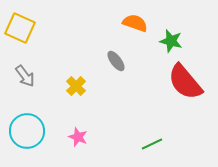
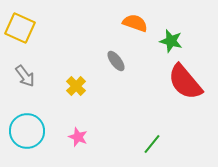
green line: rotated 25 degrees counterclockwise
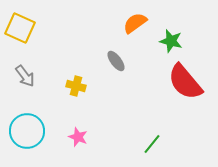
orange semicircle: rotated 55 degrees counterclockwise
yellow cross: rotated 30 degrees counterclockwise
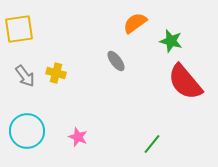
yellow square: moved 1 px left, 1 px down; rotated 32 degrees counterclockwise
yellow cross: moved 20 px left, 13 px up
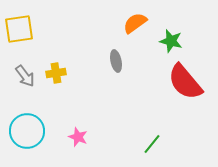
gray ellipse: rotated 25 degrees clockwise
yellow cross: rotated 24 degrees counterclockwise
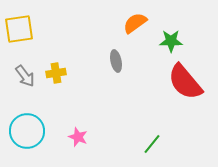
green star: rotated 15 degrees counterclockwise
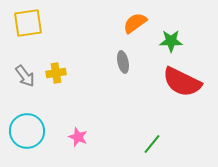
yellow square: moved 9 px right, 6 px up
gray ellipse: moved 7 px right, 1 px down
red semicircle: moved 3 px left; rotated 24 degrees counterclockwise
